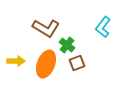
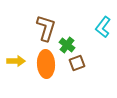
brown L-shape: rotated 104 degrees counterclockwise
orange ellipse: rotated 24 degrees counterclockwise
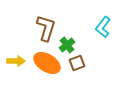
green cross: rotated 14 degrees clockwise
orange ellipse: moved 1 px right, 1 px up; rotated 56 degrees counterclockwise
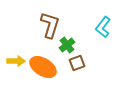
brown L-shape: moved 4 px right, 3 px up
orange ellipse: moved 4 px left, 4 px down
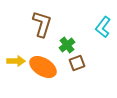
brown L-shape: moved 8 px left, 1 px up
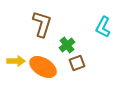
cyan L-shape: rotated 10 degrees counterclockwise
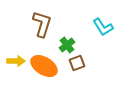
cyan L-shape: rotated 60 degrees counterclockwise
orange ellipse: moved 1 px right, 1 px up
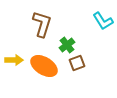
cyan L-shape: moved 6 px up
yellow arrow: moved 2 px left, 1 px up
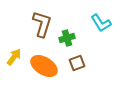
cyan L-shape: moved 2 px left, 2 px down
green cross: moved 7 px up; rotated 21 degrees clockwise
yellow arrow: moved 3 px up; rotated 54 degrees counterclockwise
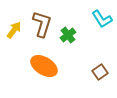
cyan L-shape: moved 1 px right, 4 px up
green cross: moved 1 px right, 3 px up; rotated 21 degrees counterclockwise
yellow arrow: moved 27 px up
brown square: moved 23 px right, 9 px down; rotated 14 degrees counterclockwise
